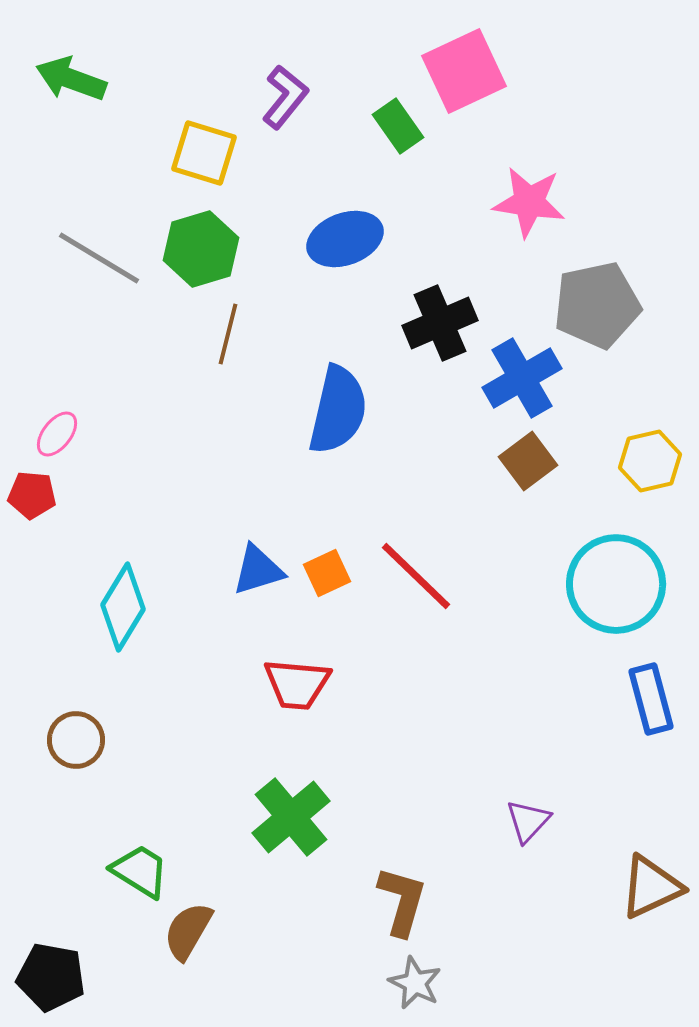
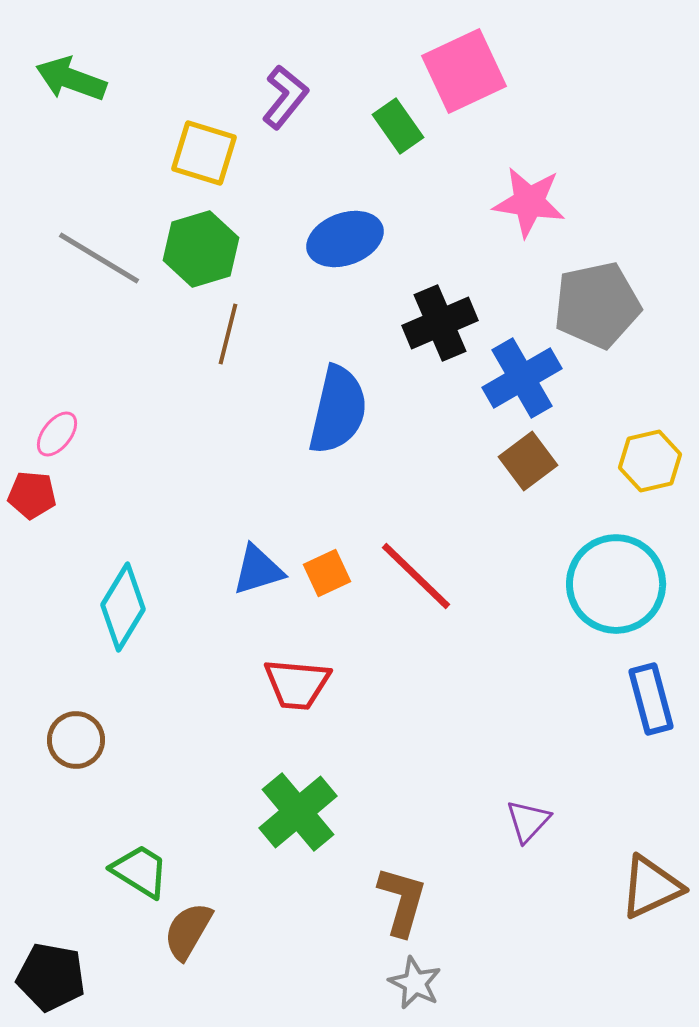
green cross: moved 7 px right, 5 px up
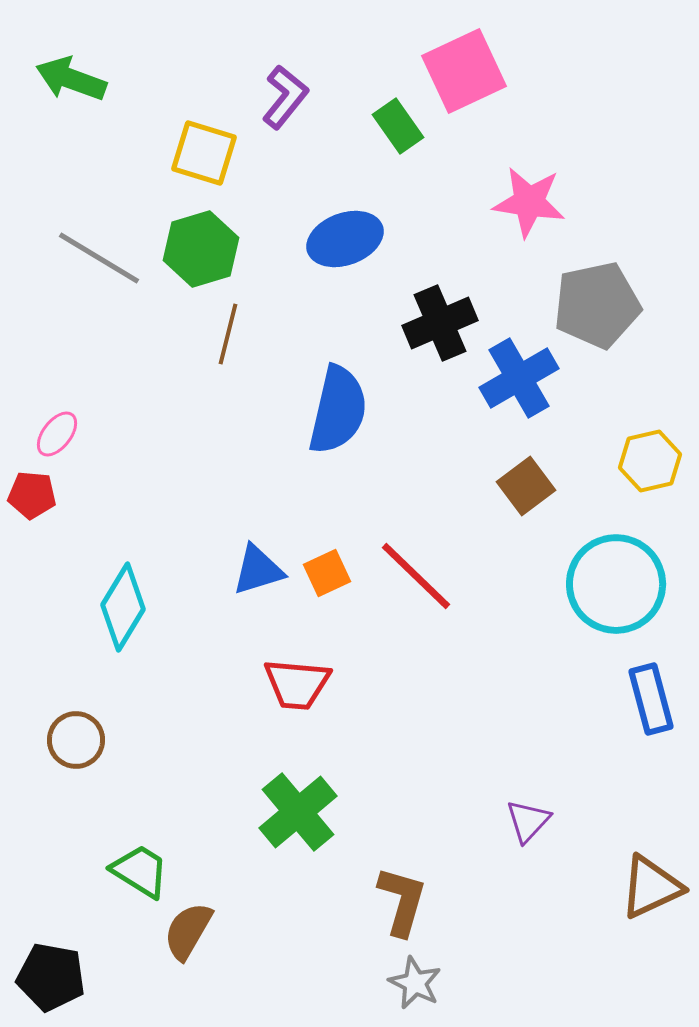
blue cross: moved 3 px left
brown square: moved 2 px left, 25 px down
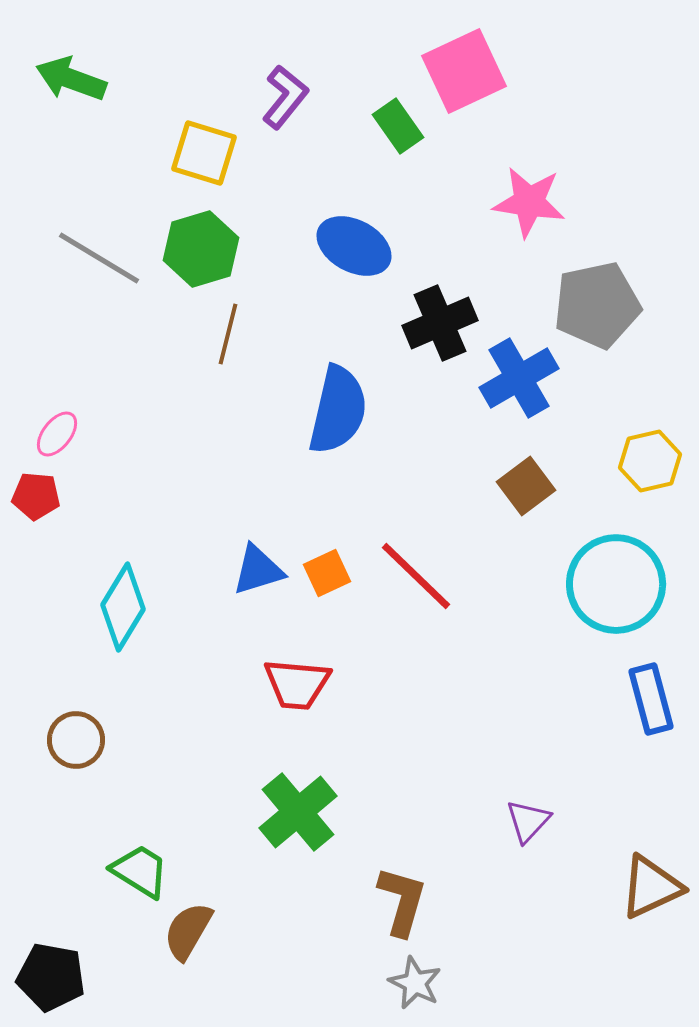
blue ellipse: moved 9 px right, 7 px down; rotated 48 degrees clockwise
red pentagon: moved 4 px right, 1 px down
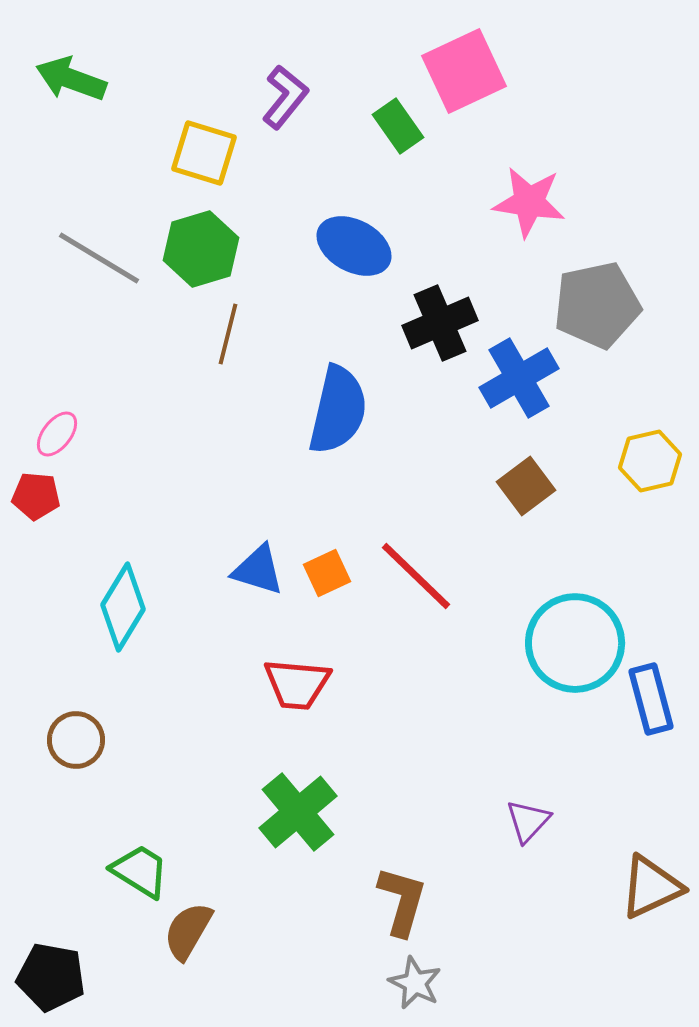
blue triangle: rotated 34 degrees clockwise
cyan circle: moved 41 px left, 59 px down
